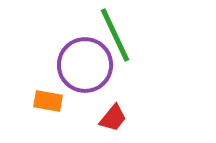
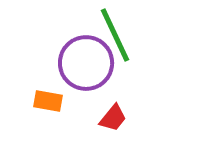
purple circle: moved 1 px right, 2 px up
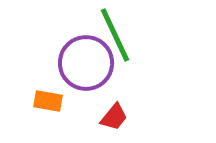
red trapezoid: moved 1 px right, 1 px up
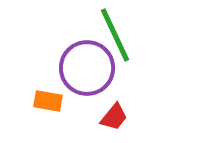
purple circle: moved 1 px right, 5 px down
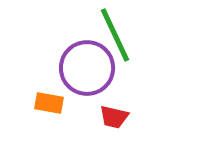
orange rectangle: moved 1 px right, 2 px down
red trapezoid: rotated 64 degrees clockwise
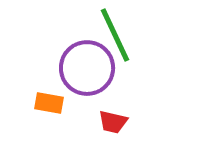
red trapezoid: moved 1 px left, 5 px down
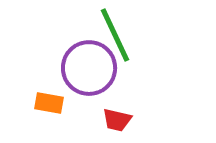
purple circle: moved 2 px right
red trapezoid: moved 4 px right, 2 px up
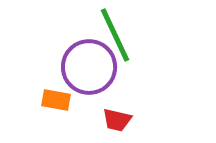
purple circle: moved 1 px up
orange rectangle: moved 7 px right, 3 px up
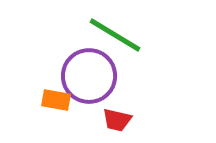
green line: rotated 34 degrees counterclockwise
purple circle: moved 9 px down
